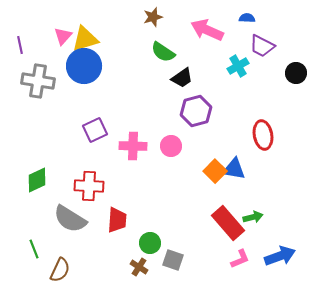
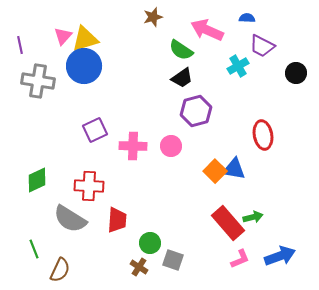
green semicircle: moved 18 px right, 2 px up
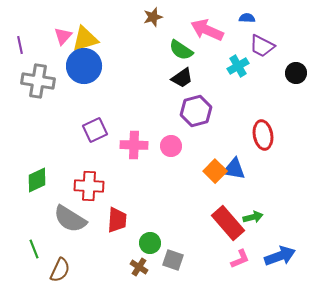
pink cross: moved 1 px right, 1 px up
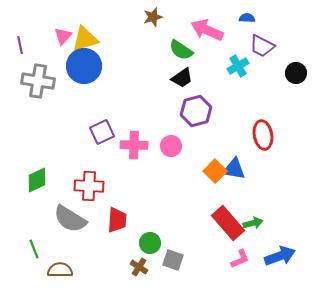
purple square: moved 7 px right, 2 px down
green arrow: moved 6 px down
brown semicircle: rotated 115 degrees counterclockwise
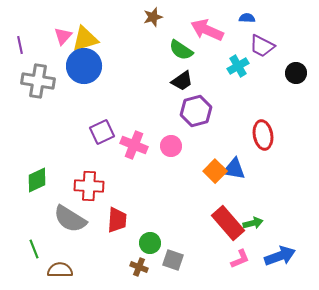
black trapezoid: moved 3 px down
pink cross: rotated 20 degrees clockwise
brown cross: rotated 12 degrees counterclockwise
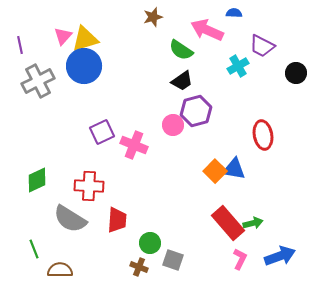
blue semicircle: moved 13 px left, 5 px up
gray cross: rotated 36 degrees counterclockwise
pink circle: moved 2 px right, 21 px up
pink L-shape: rotated 40 degrees counterclockwise
